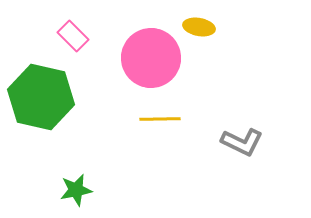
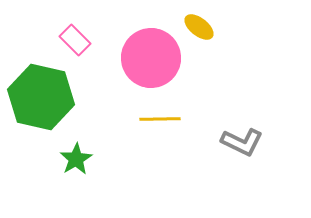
yellow ellipse: rotated 28 degrees clockwise
pink rectangle: moved 2 px right, 4 px down
green star: moved 31 px up; rotated 20 degrees counterclockwise
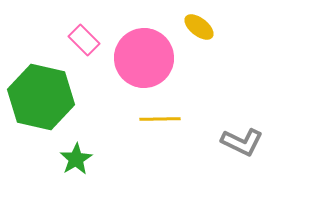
pink rectangle: moved 9 px right
pink circle: moved 7 px left
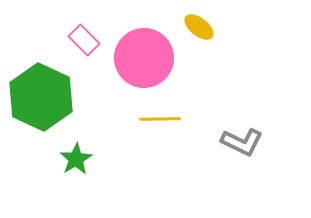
green hexagon: rotated 12 degrees clockwise
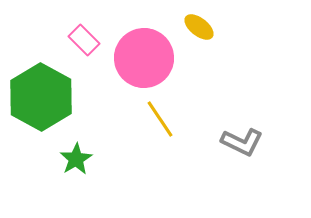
green hexagon: rotated 4 degrees clockwise
yellow line: rotated 57 degrees clockwise
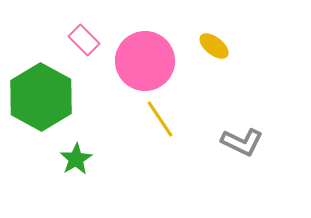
yellow ellipse: moved 15 px right, 19 px down
pink circle: moved 1 px right, 3 px down
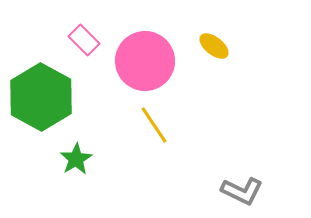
yellow line: moved 6 px left, 6 px down
gray L-shape: moved 49 px down
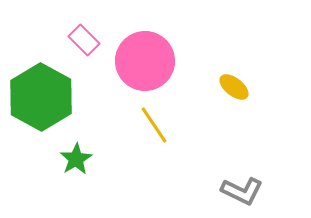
yellow ellipse: moved 20 px right, 41 px down
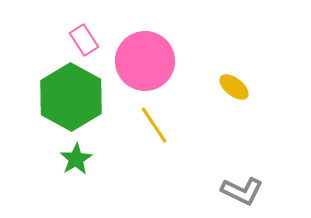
pink rectangle: rotated 12 degrees clockwise
green hexagon: moved 30 px right
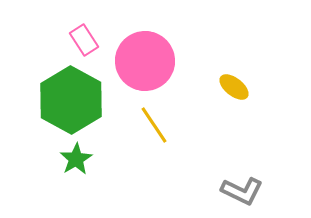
green hexagon: moved 3 px down
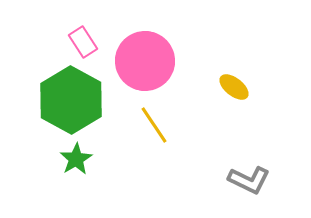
pink rectangle: moved 1 px left, 2 px down
gray L-shape: moved 7 px right, 11 px up
